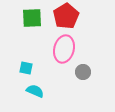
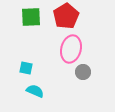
green square: moved 1 px left, 1 px up
pink ellipse: moved 7 px right
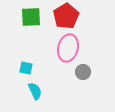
pink ellipse: moved 3 px left, 1 px up
cyan semicircle: rotated 42 degrees clockwise
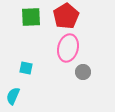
cyan semicircle: moved 22 px left, 5 px down; rotated 132 degrees counterclockwise
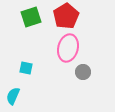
green square: rotated 15 degrees counterclockwise
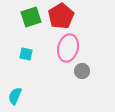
red pentagon: moved 5 px left
cyan square: moved 14 px up
gray circle: moved 1 px left, 1 px up
cyan semicircle: moved 2 px right
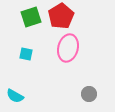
gray circle: moved 7 px right, 23 px down
cyan semicircle: rotated 84 degrees counterclockwise
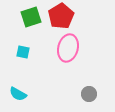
cyan square: moved 3 px left, 2 px up
cyan semicircle: moved 3 px right, 2 px up
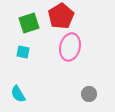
green square: moved 2 px left, 6 px down
pink ellipse: moved 2 px right, 1 px up
cyan semicircle: rotated 30 degrees clockwise
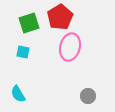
red pentagon: moved 1 px left, 1 px down
gray circle: moved 1 px left, 2 px down
